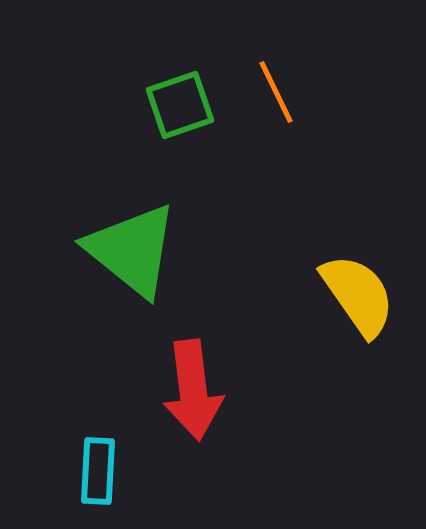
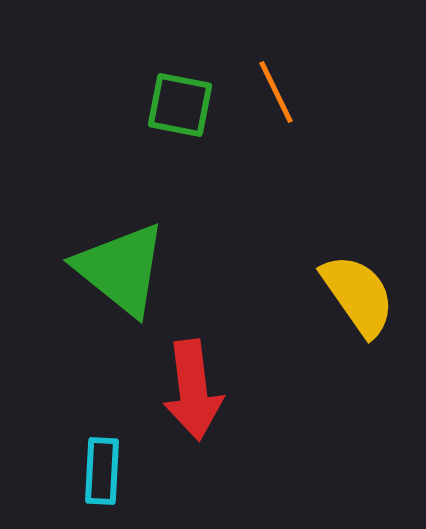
green square: rotated 30 degrees clockwise
green triangle: moved 11 px left, 19 px down
cyan rectangle: moved 4 px right
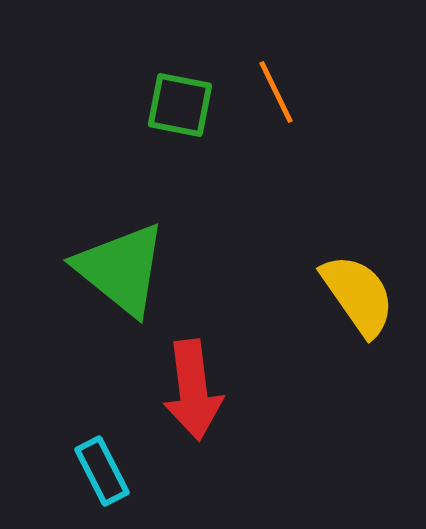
cyan rectangle: rotated 30 degrees counterclockwise
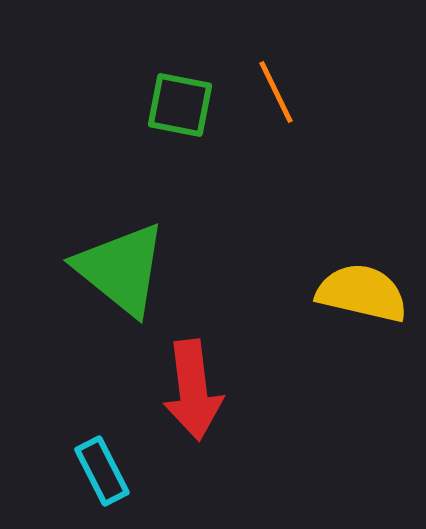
yellow semicircle: moved 4 px right, 2 px up; rotated 42 degrees counterclockwise
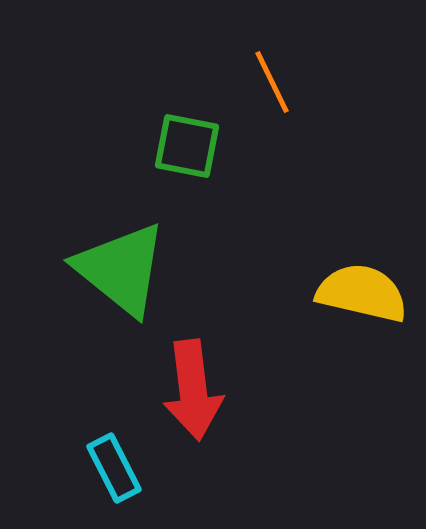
orange line: moved 4 px left, 10 px up
green square: moved 7 px right, 41 px down
cyan rectangle: moved 12 px right, 3 px up
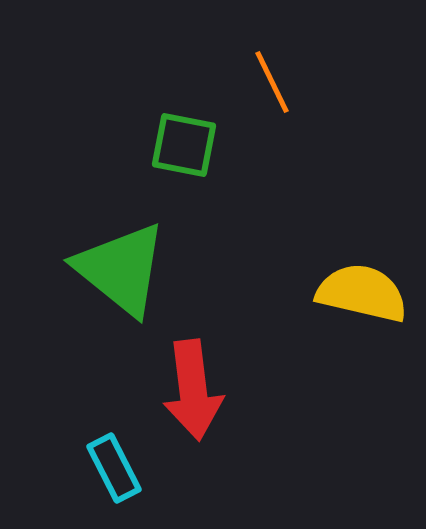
green square: moved 3 px left, 1 px up
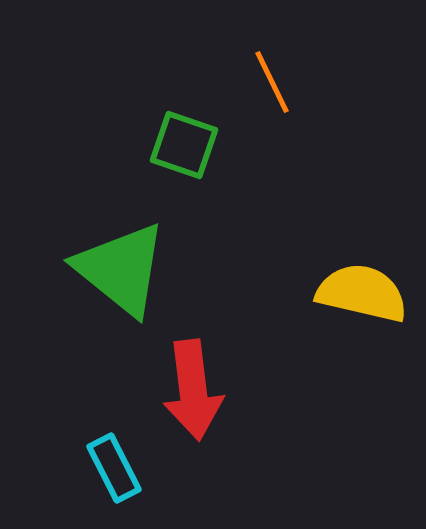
green square: rotated 8 degrees clockwise
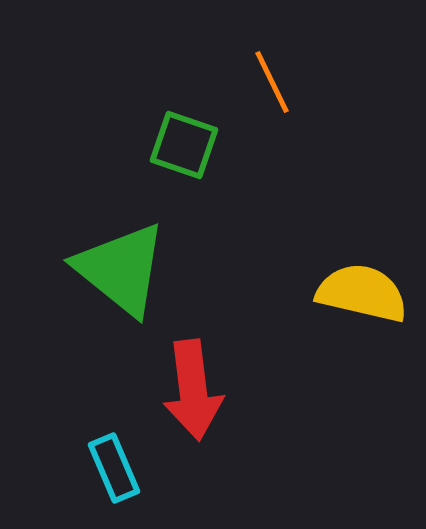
cyan rectangle: rotated 4 degrees clockwise
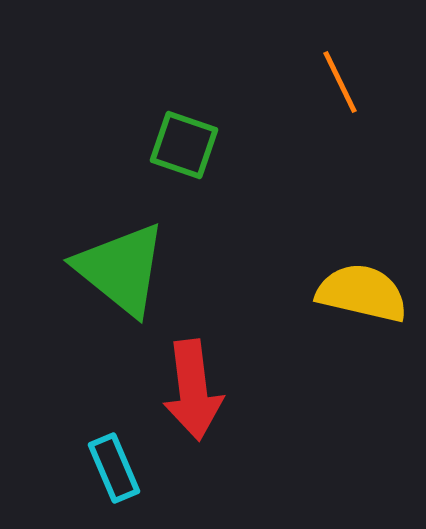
orange line: moved 68 px right
